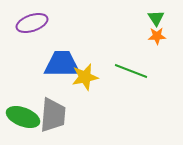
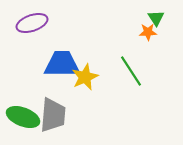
orange star: moved 9 px left, 4 px up
green line: rotated 36 degrees clockwise
yellow star: rotated 12 degrees counterclockwise
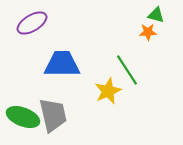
green triangle: moved 3 px up; rotated 42 degrees counterclockwise
purple ellipse: rotated 12 degrees counterclockwise
green line: moved 4 px left, 1 px up
yellow star: moved 23 px right, 14 px down
gray trapezoid: rotated 18 degrees counterclockwise
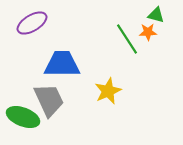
green line: moved 31 px up
gray trapezoid: moved 4 px left, 15 px up; rotated 12 degrees counterclockwise
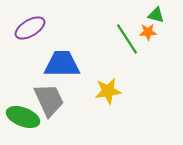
purple ellipse: moved 2 px left, 5 px down
yellow star: rotated 16 degrees clockwise
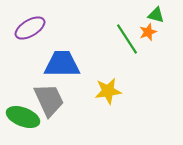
orange star: rotated 18 degrees counterclockwise
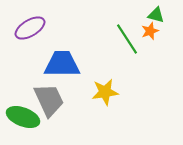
orange star: moved 2 px right, 1 px up
yellow star: moved 3 px left, 1 px down
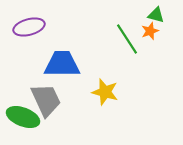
purple ellipse: moved 1 px left, 1 px up; rotated 16 degrees clockwise
yellow star: rotated 24 degrees clockwise
gray trapezoid: moved 3 px left
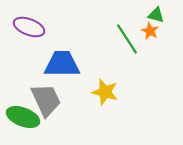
purple ellipse: rotated 36 degrees clockwise
orange star: rotated 24 degrees counterclockwise
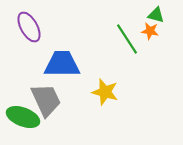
purple ellipse: rotated 40 degrees clockwise
orange star: rotated 18 degrees counterclockwise
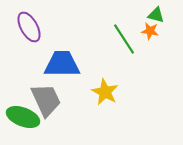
green line: moved 3 px left
yellow star: rotated 12 degrees clockwise
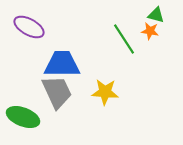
purple ellipse: rotated 32 degrees counterclockwise
yellow star: rotated 24 degrees counterclockwise
gray trapezoid: moved 11 px right, 8 px up
